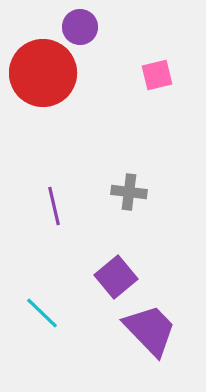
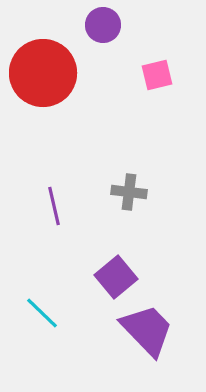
purple circle: moved 23 px right, 2 px up
purple trapezoid: moved 3 px left
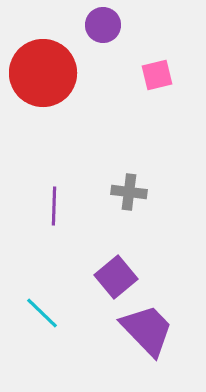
purple line: rotated 15 degrees clockwise
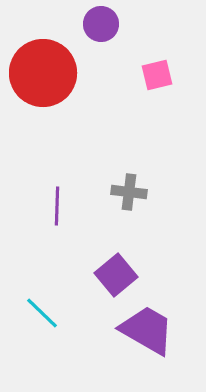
purple circle: moved 2 px left, 1 px up
purple line: moved 3 px right
purple square: moved 2 px up
purple trapezoid: rotated 16 degrees counterclockwise
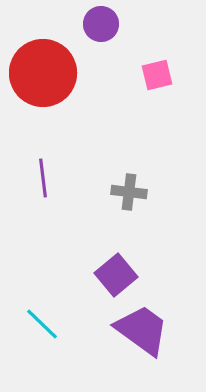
purple line: moved 14 px left, 28 px up; rotated 9 degrees counterclockwise
cyan line: moved 11 px down
purple trapezoid: moved 5 px left; rotated 6 degrees clockwise
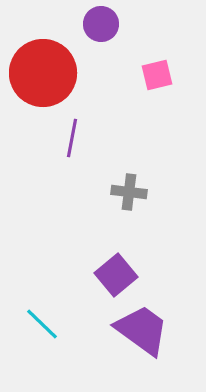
purple line: moved 29 px right, 40 px up; rotated 18 degrees clockwise
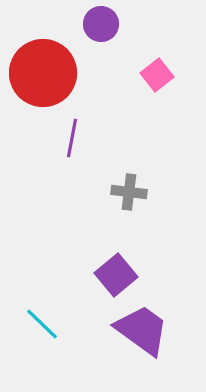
pink square: rotated 24 degrees counterclockwise
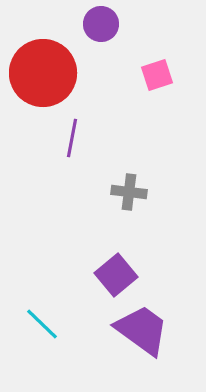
pink square: rotated 20 degrees clockwise
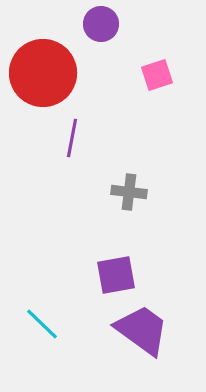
purple square: rotated 30 degrees clockwise
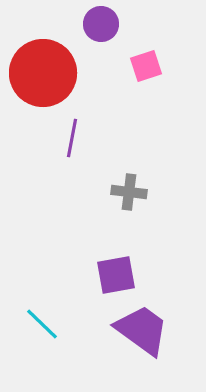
pink square: moved 11 px left, 9 px up
